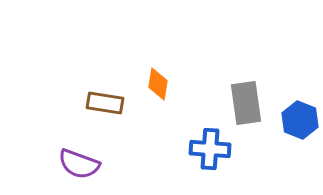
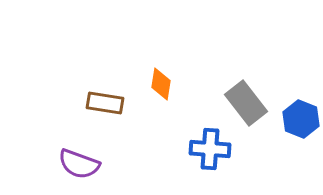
orange diamond: moved 3 px right
gray rectangle: rotated 30 degrees counterclockwise
blue hexagon: moved 1 px right, 1 px up
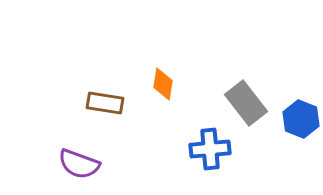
orange diamond: moved 2 px right
blue cross: rotated 9 degrees counterclockwise
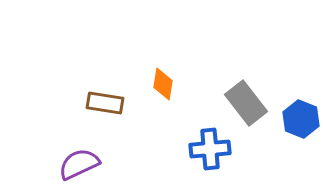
purple semicircle: rotated 135 degrees clockwise
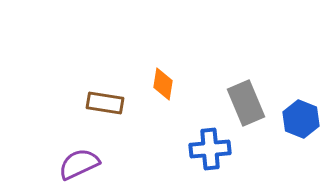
gray rectangle: rotated 15 degrees clockwise
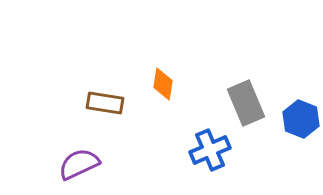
blue cross: moved 1 px down; rotated 18 degrees counterclockwise
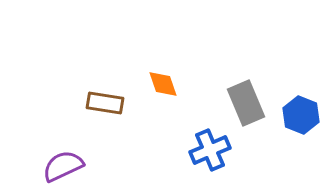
orange diamond: rotated 28 degrees counterclockwise
blue hexagon: moved 4 px up
purple semicircle: moved 16 px left, 2 px down
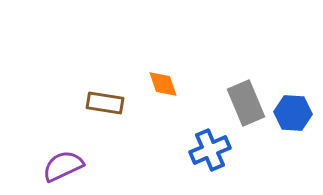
blue hexagon: moved 8 px left, 2 px up; rotated 18 degrees counterclockwise
